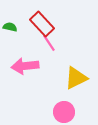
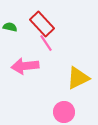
pink line: moved 3 px left
yellow triangle: moved 2 px right
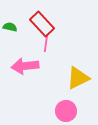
pink line: rotated 42 degrees clockwise
pink circle: moved 2 px right, 1 px up
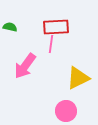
red rectangle: moved 14 px right, 3 px down; rotated 50 degrees counterclockwise
pink line: moved 5 px right, 1 px down
pink arrow: rotated 48 degrees counterclockwise
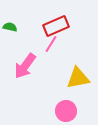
red rectangle: moved 1 px up; rotated 20 degrees counterclockwise
pink line: rotated 24 degrees clockwise
yellow triangle: rotated 15 degrees clockwise
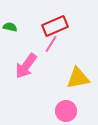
red rectangle: moved 1 px left
pink arrow: moved 1 px right
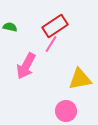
red rectangle: rotated 10 degrees counterclockwise
pink arrow: rotated 8 degrees counterclockwise
yellow triangle: moved 2 px right, 1 px down
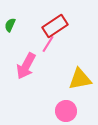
green semicircle: moved 2 px up; rotated 80 degrees counterclockwise
pink line: moved 3 px left
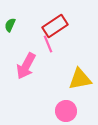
pink line: rotated 54 degrees counterclockwise
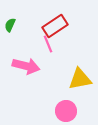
pink arrow: rotated 104 degrees counterclockwise
